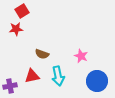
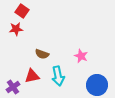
red square: rotated 24 degrees counterclockwise
blue circle: moved 4 px down
purple cross: moved 3 px right, 1 px down; rotated 24 degrees counterclockwise
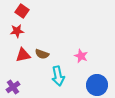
red star: moved 1 px right, 2 px down
red triangle: moved 9 px left, 21 px up
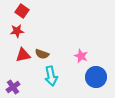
cyan arrow: moved 7 px left
blue circle: moved 1 px left, 8 px up
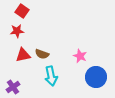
pink star: moved 1 px left
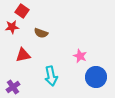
red star: moved 5 px left, 4 px up
brown semicircle: moved 1 px left, 21 px up
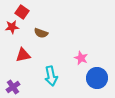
red square: moved 1 px down
pink star: moved 1 px right, 2 px down
blue circle: moved 1 px right, 1 px down
